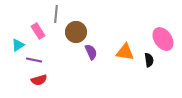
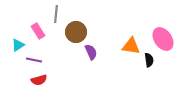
orange triangle: moved 6 px right, 6 px up
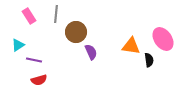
pink rectangle: moved 9 px left, 15 px up
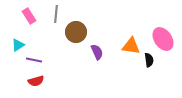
purple semicircle: moved 6 px right
red semicircle: moved 3 px left, 1 px down
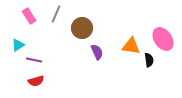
gray line: rotated 18 degrees clockwise
brown circle: moved 6 px right, 4 px up
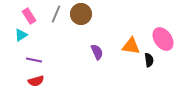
brown circle: moved 1 px left, 14 px up
cyan triangle: moved 3 px right, 10 px up
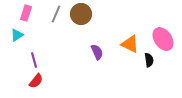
pink rectangle: moved 3 px left, 3 px up; rotated 49 degrees clockwise
cyan triangle: moved 4 px left
orange triangle: moved 1 px left, 2 px up; rotated 18 degrees clockwise
purple line: rotated 63 degrees clockwise
red semicircle: rotated 35 degrees counterclockwise
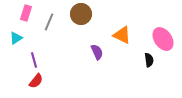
gray line: moved 7 px left, 8 px down
cyan triangle: moved 1 px left, 3 px down
orange triangle: moved 8 px left, 9 px up
